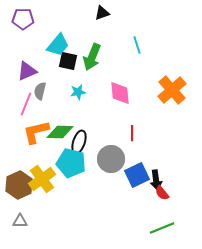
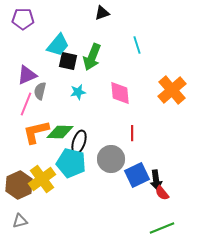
purple triangle: moved 4 px down
gray triangle: rotated 14 degrees counterclockwise
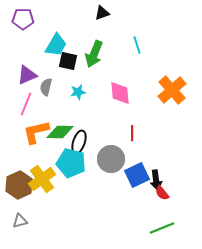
cyan trapezoid: moved 2 px left; rotated 10 degrees counterclockwise
green arrow: moved 2 px right, 3 px up
gray semicircle: moved 6 px right, 4 px up
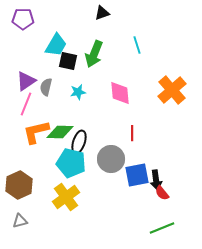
purple triangle: moved 1 px left, 6 px down; rotated 10 degrees counterclockwise
blue square: rotated 15 degrees clockwise
yellow cross: moved 24 px right, 18 px down
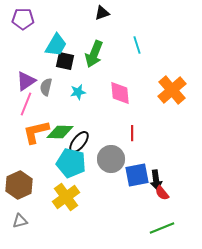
black square: moved 3 px left
black ellipse: rotated 20 degrees clockwise
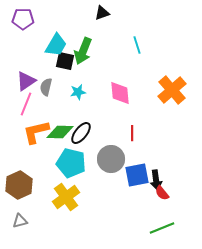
green arrow: moved 11 px left, 3 px up
black ellipse: moved 2 px right, 9 px up
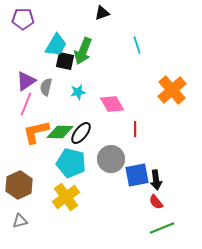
pink diamond: moved 8 px left, 11 px down; rotated 25 degrees counterclockwise
red line: moved 3 px right, 4 px up
red semicircle: moved 6 px left, 9 px down
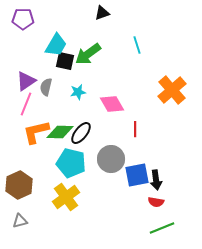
green arrow: moved 5 px right, 3 px down; rotated 32 degrees clockwise
red semicircle: rotated 42 degrees counterclockwise
